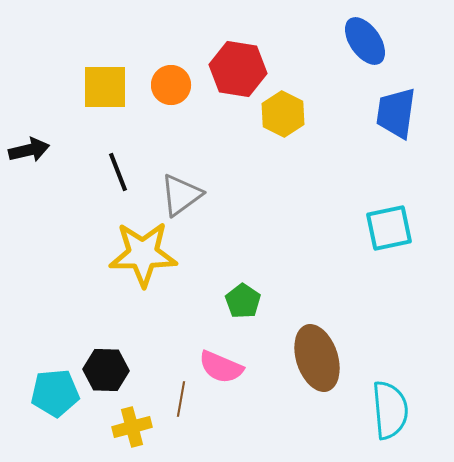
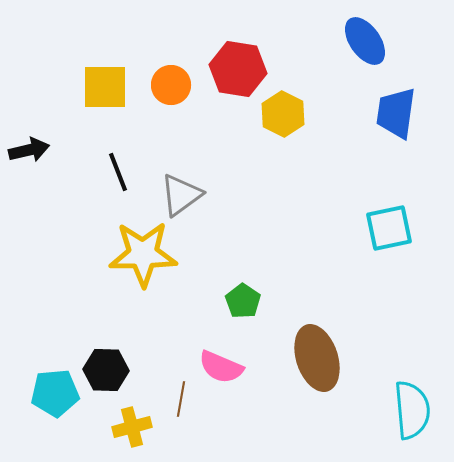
cyan semicircle: moved 22 px right
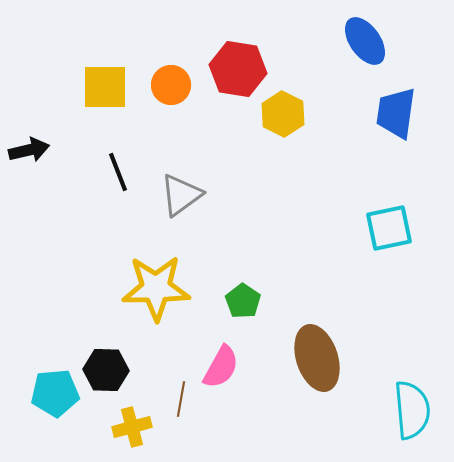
yellow star: moved 13 px right, 34 px down
pink semicircle: rotated 84 degrees counterclockwise
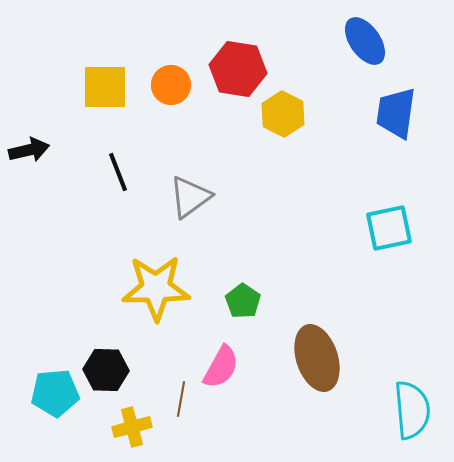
gray triangle: moved 9 px right, 2 px down
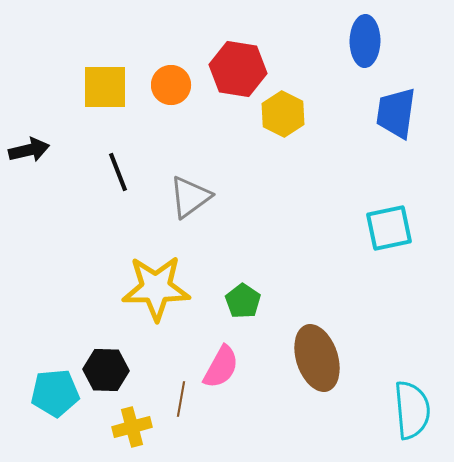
blue ellipse: rotated 36 degrees clockwise
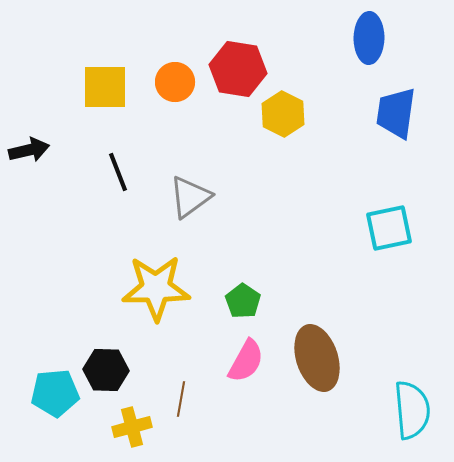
blue ellipse: moved 4 px right, 3 px up
orange circle: moved 4 px right, 3 px up
pink semicircle: moved 25 px right, 6 px up
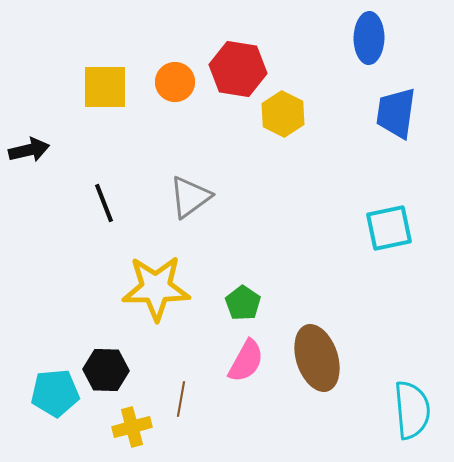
black line: moved 14 px left, 31 px down
green pentagon: moved 2 px down
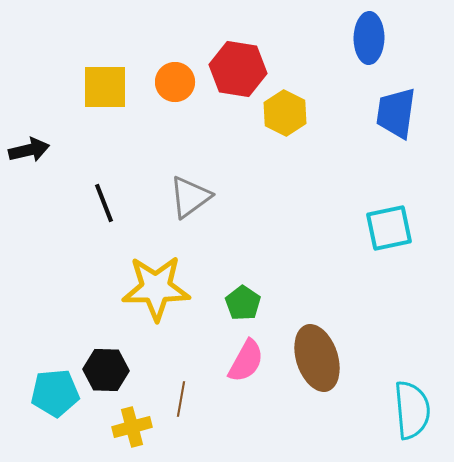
yellow hexagon: moved 2 px right, 1 px up
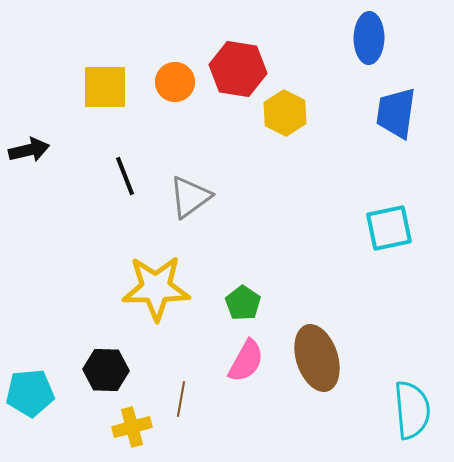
black line: moved 21 px right, 27 px up
cyan pentagon: moved 25 px left
